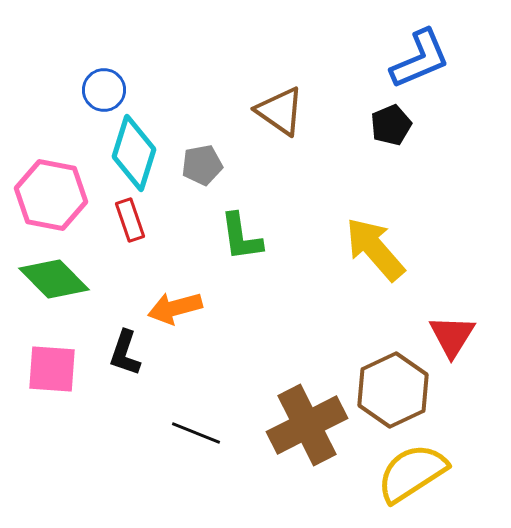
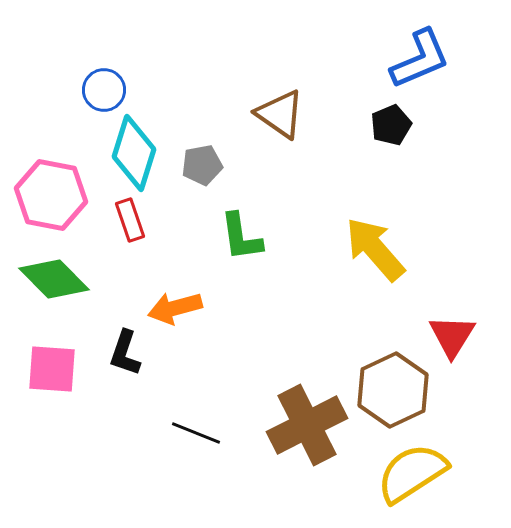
brown triangle: moved 3 px down
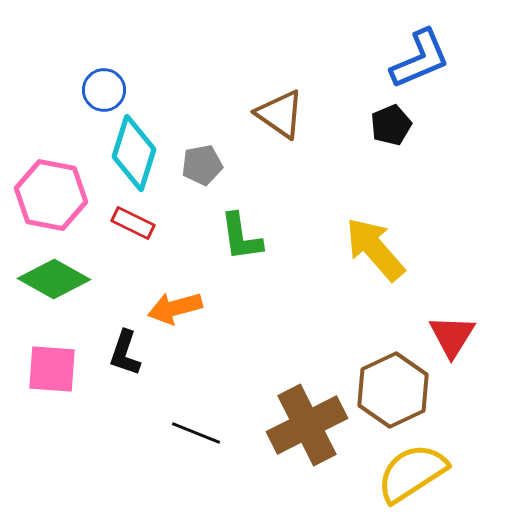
red rectangle: moved 3 px right, 3 px down; rotated 45 degrees counterclockwise
green diamond: rotated 16 degrees counterclockwise
